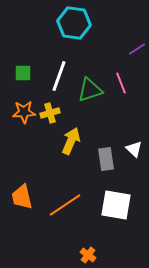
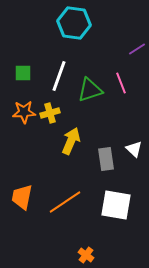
orange trapezoid: rotated 24 degrees clockwise
orange line: moved 3 px up
orange cross: moved 2 px left
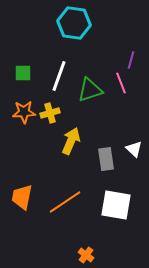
purple line: moved 6 px left, 11 px down; rotated 42 degrees counterclockwise
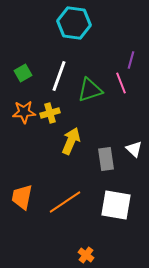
green square: rotated 30 degrees counterclockwise
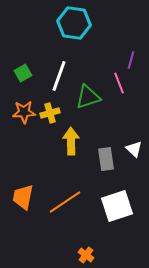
pink line: moved 2 px left
green triangle: moved 2 px left, 7 px down
yellow arrow: rotated 24 degrees counterclockwise
orange trapezoid: moved 1 px right
white square: moved 1 px right, 1 px down; rotated 28 degrees counterclockwise
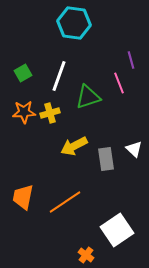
purple line: rotated 30 degrees counterclockwise
yellow arrow: moved 3 px right, 5 px down; rotated 116 degrees counterclockwise
white square: moved 24 px down; rotated 16 degrees counterclockwise
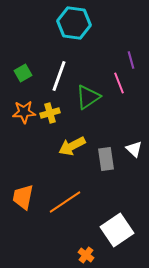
green triangle: rotated 16 degrees counterclockwise
yellow arrow: moved 2 px left
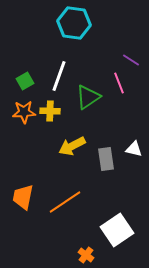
purple line: rotated 42 degrees counterclockwise
green square: moved 2 px right, 8 px down
yellow cross: moved 2 px up; rotated 18 degrees clockwise
white triangle: rotated 30 degrees counterclockwise
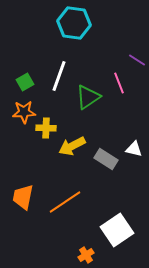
purple line: moved 6 px right
green square: moved 1 px down
yellow cross: moved 4 px left, 17 px down
gray rectangle: rotated 50 degrees counterclockwise
orange cross: rotated 21 degrees clockwise
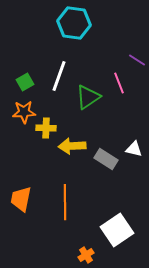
yellow arrow: rotated 24 degrees clockwise
orange trapezoid: moved 2 px left, 2 px down
orange line: rotated 56 degrees counterclockwise
